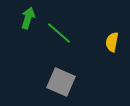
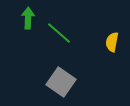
green arrow: rotated 15 degrees counterclockwise
gray square: rotated 12 degrees clockwise
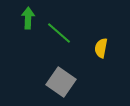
yellow semicircle: moved 11 px left, 6 px down
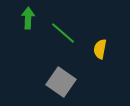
green line: moved 4 px right
yellow semicircle: moved 1 px left, 1 px down
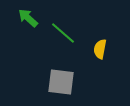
green arrow: rotated 50 degrees counterclockwise
gray square: rotated 28 degrees counterclockwise
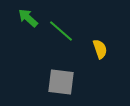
green line: moved 2 px left, 2 px up
yellow semicircle: rotated 150 degrees clockwise
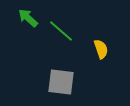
yellow semicircle: moved 1 px right
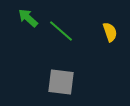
yellow semicircle: moved 9 px right, 17 px up
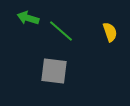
green arrow: rotated 25 degrees counterclockwise
gray square: moved 7 px left, 11 px up
